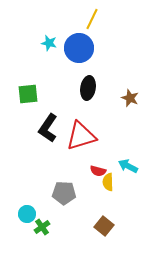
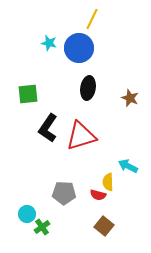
red semicircle: moved 24 px down
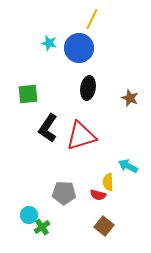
cyan circle: moved 2 px right, 1 px down
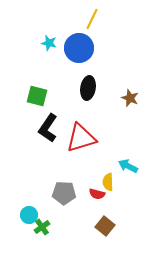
green square: moved 9 px right, 2 px down; rotated 20 degrees clockwise
red triangle: moved 2 px down
red semicircle: moved 1 px left, 1 px up
brown square: moved 1 px right
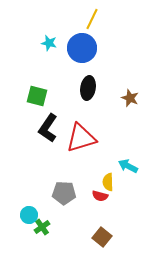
blue circle: moved 3 px right
red semicircle: moved 3 px right, 2 px down
brown square: moved 3 px left, 11 px down
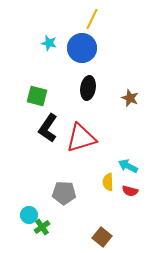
red semicircle: moved 30 px right, 5 px up
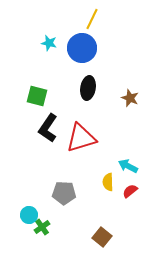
red semicircle: rotated 126 degrees clockwise
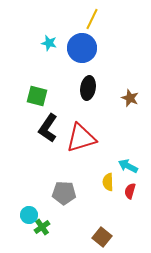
red semicircle: rotated 35 degrees counterclockwise
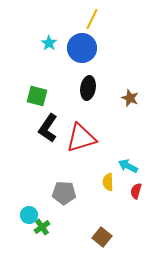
cyan star: rotated 21 degrees clockwise
red semicircle: moved 6 px right
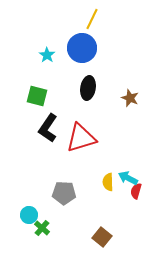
cyan star: moved 2 px left, 12 px down
cyan arrow: moved 12 px down
green cross: moved 1 px down; rotated 14 degrees counterclockwise
